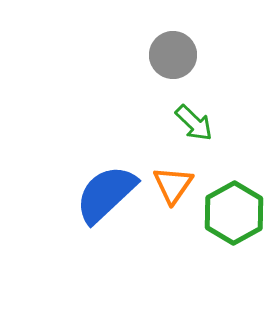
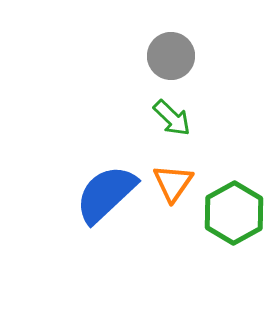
gray circle: moved 2 px left, 1 px down
green arrow: moved 22 px left, 5 px up
orange triangle: moved 2 px up
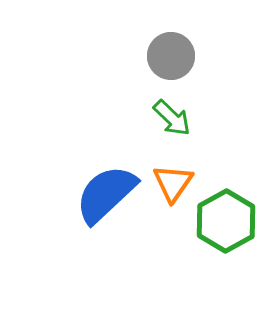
green hexagon: moved 8 px left, 8 px down
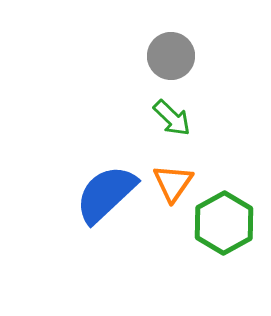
green hexagon: moved 2 px left, 2 px down
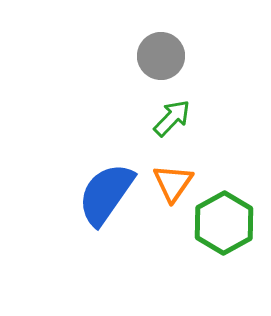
gray circle: moved 10 px left
green arrow: rotated 90 degrees counterclockwise
blue semicircle: rotated 12 degrees counterclockwise
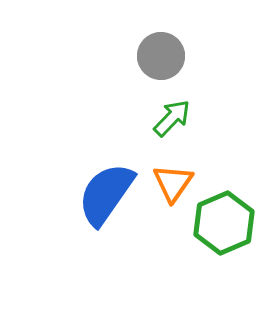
green hexagon: rotated 6 degrees clockwise
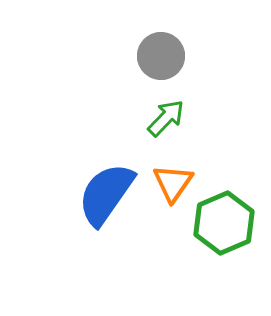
green arrow: moved 6 px left
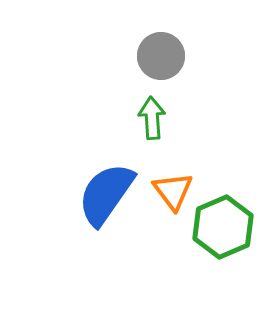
green arrow: moved 14 px left; rotated 48 degrees counterclockwise
orange triangle: moved 8 px down; rotated 12 degrees counterclockwise
green hexagon: moved 1 px left, 4 px down
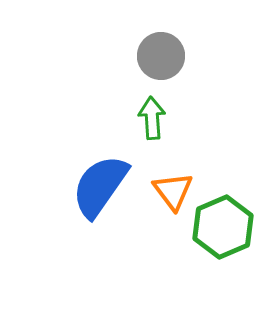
blue semicircle: moved 6 px left, 8 px up
